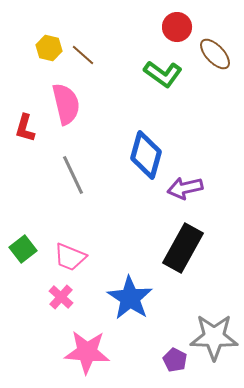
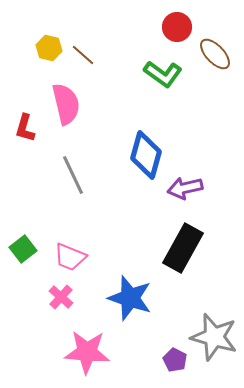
blue star: rotated 15 degrees counterclockwise
gray star: rotated 15 degrees clockwise
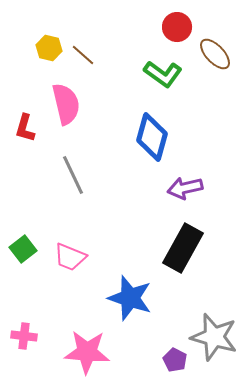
blue diamond: moved 6 px right, 18 px up
pink cross: moved 37 px left, 39 px down; rotated 35 degrees counterclockwise
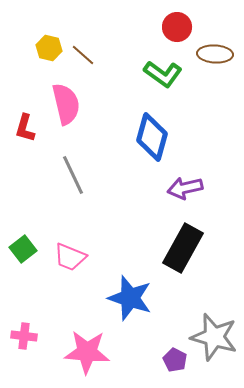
brown ellipse: rotated 44 degrees counterclockwise
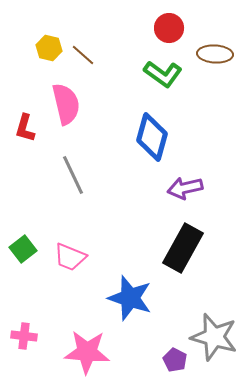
red circle: moved 8 px left, 1 px down
